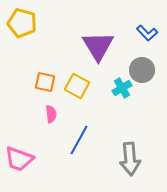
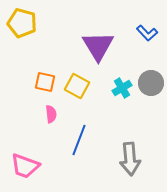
gray circle: moved 9 px right, 13 px down
blue line: rotated 8 degrees counterclockwise
pink trapezoid: moved 6 px right, 7 px down
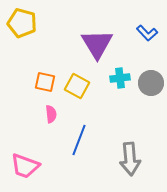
purple triangle: moved 1 px left, 2 px up
cyan cross: moved 2 px left, 10 px up; rotated 24 degrees clockwise
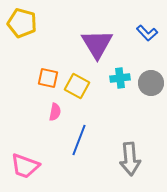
orange square: moved 3 px right, 4 px up
pink semicircle: moved 4 px right, 2 px up; rotated 18 degrees clockwise
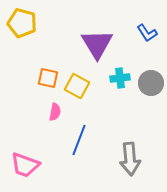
blue L-shape: rotated 10 degrees clockwise
pink trapezoid: moved 1 px up
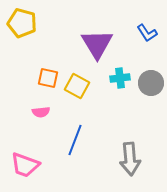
pink semicircle: moved 14 px left; rotated 72 degrees clockwise
blue line: moved 4 px left
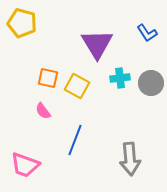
pink semicircle: moved 2 px right, 1 px up; rotated 60 degrees clockwise
